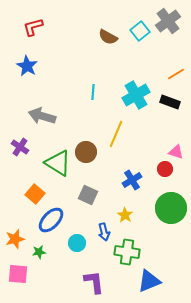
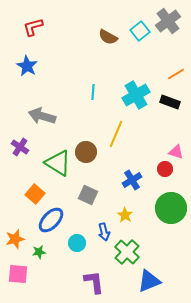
green cross: rotated 35 degrees clockwise
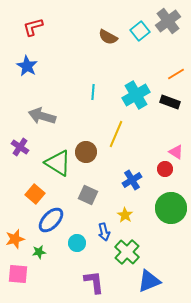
pink triangle: rotated 14 degrees clockwise
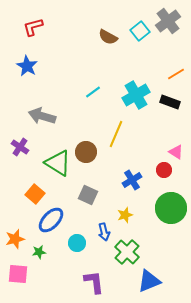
cyan line: rotated 49 degrees clockwise
red circle: moved 1 px left, 1 px down
yellow star: rotated 21 degrees clockwise
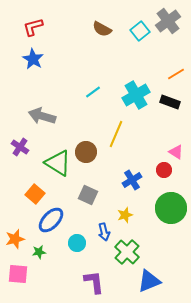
brown semicircle: moved 6 px left, 8 px up
blue star: moved 6 px right, 7 px up
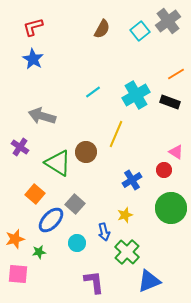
brown semicircle: rotated 90 degrees counterclockwise
gray square: moved 13 px left, 9 px down; rotated 18 degrees clockwise
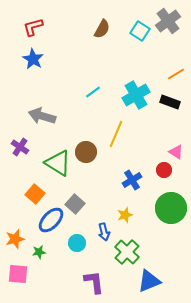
cyan square: rotated 18 degrees counterclockwise
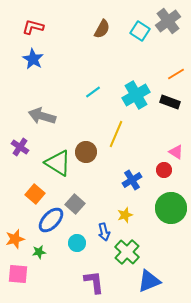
red L-shape: rotated 30 degrees clockwise
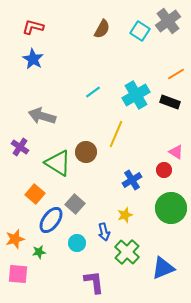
blue ellipse: rotated 8 degrees counterclockwise
blue triangle: moved 14 px right, 13 px up
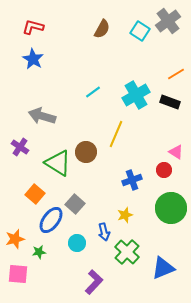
blue cross: rotated 12 degrees clockwise
purple L-shape: rotated 50 degrees clockwise
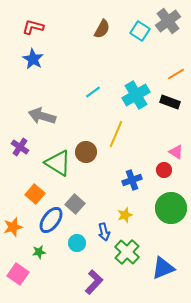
orange star: moved 2 px left, 12 px up
pink square: rotated 30 degrees clockwise
